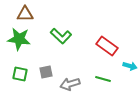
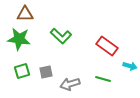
green square: moved 2 px right, 3 px up; rotated 28 degrees counterclockwise
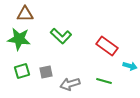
green line: moved 1 px right, 2 px down
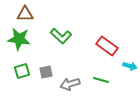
green line: moved 3 px left, 1 px up
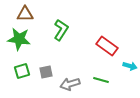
green L-shape: moved 6 px up; rotated 100 degrees counterclockwise
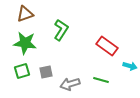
brown triangle: rotated 18 degrees counterclockwise
green star: moved 6 px right, 4 px down
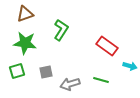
green square: moved 5 px left
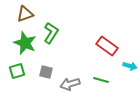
green L-shape: moved 10 px left, 3 px down
green star: rotated 15 degrees clockwise
gray square: rotated 24 degrees clockwise
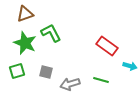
green L-shape: rotated 60 degrees counterclockwise
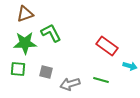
green star: rotated 25 degrees counterclockwise
green square: moved 1 px right, 2 px up; rotated 21 degrees clockwise
